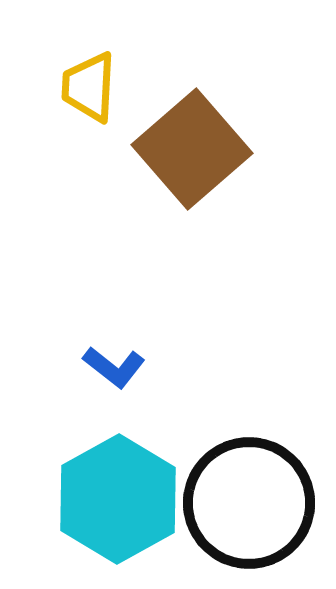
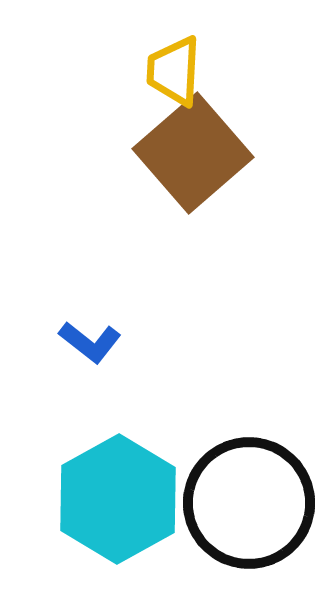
yellow trapezoid: moved 85 px right, 16 px up
brown square: moved 1 px right, 4 px down
blue L-shape: moved 24 px left, 25 px up
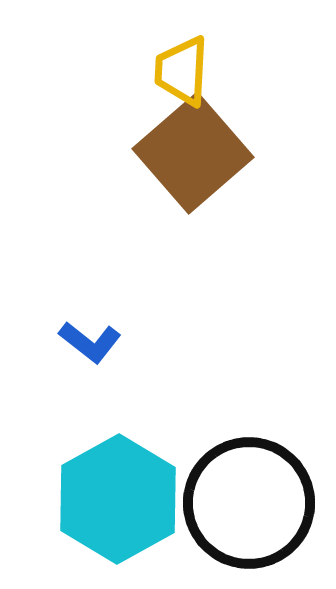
yellow trapezoid: moved 8 px right
